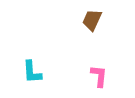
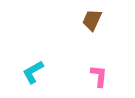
cyan L-shape: moved 1 px right; rotated 65 degrees clockwise
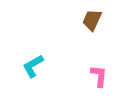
cyan L-shape: moved 6 px up
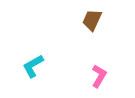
pink L-shape: rotated 25 degrees clockwise
